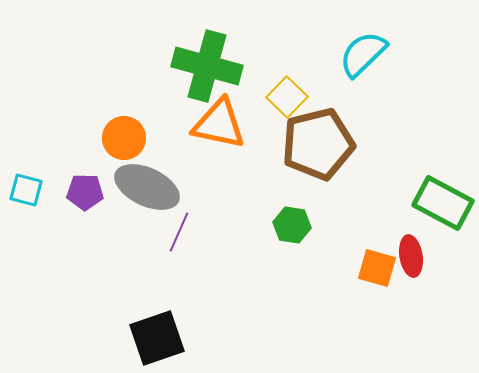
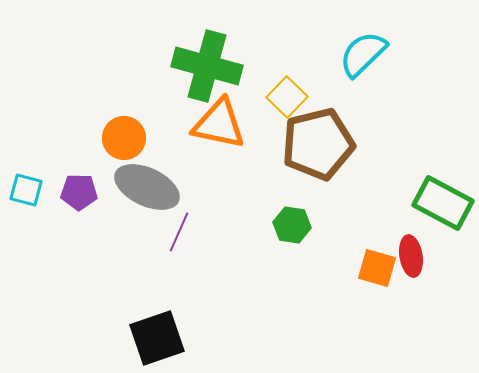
purple pentagon: moved 6 px left
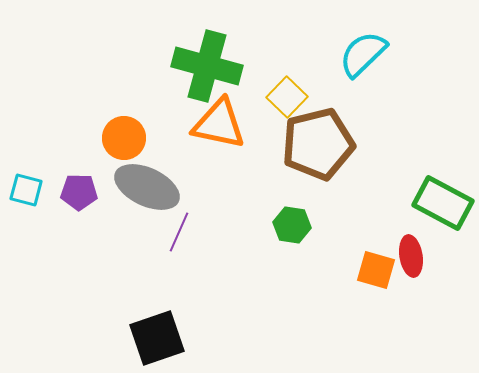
orange square: moved 1 px left, 2 px down
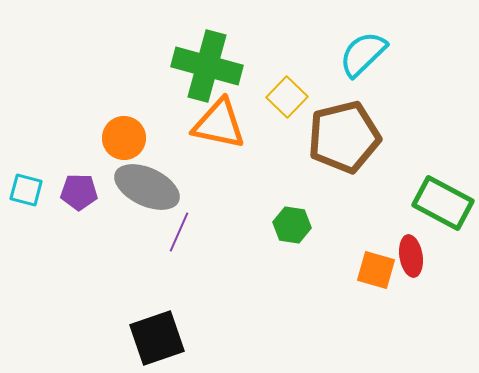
brown pentagon: moved 26 px right, 7 px up
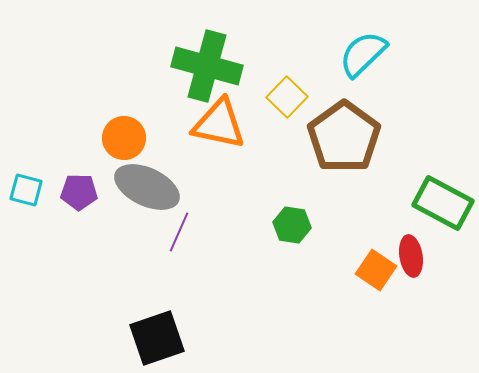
brown pentagon: rotated 22 degrees counterclockwise
orange square: rotated 18 degrees clockwise
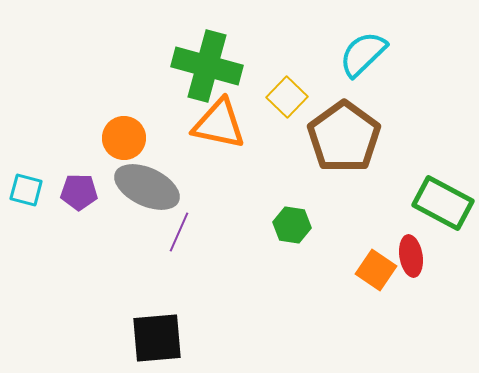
black square: rotated 14 degrees clockwise
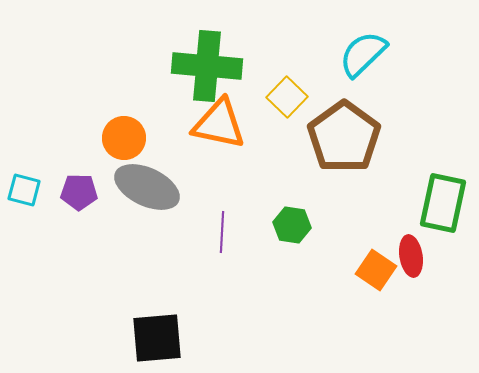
green cross: rotated 10 degrees counterclockwise
cyan square: moved 2 px left
green rectangle: rotated 74 degrees clockwise
purple line: moved 43 px right; rotated 21 degrees counterclockwise
